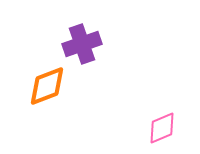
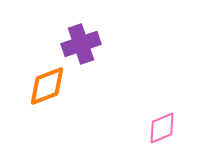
purple cross: moved 1 px left
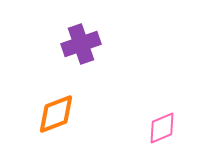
orange diamond: moved 9 px right, 28 px down
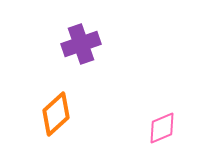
orange diamond: rotated 21 degrees counterclockwise
